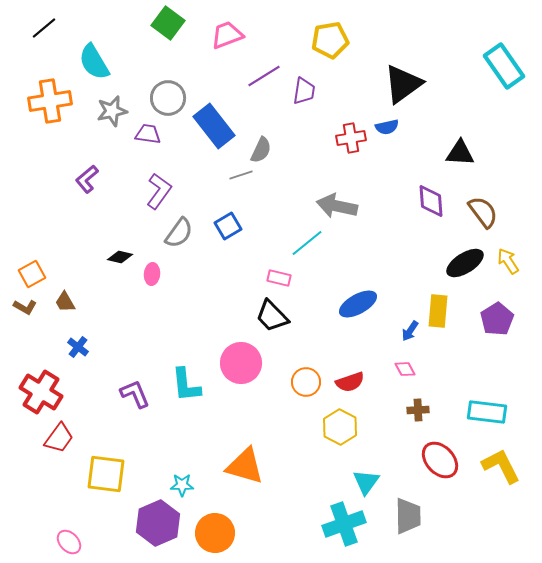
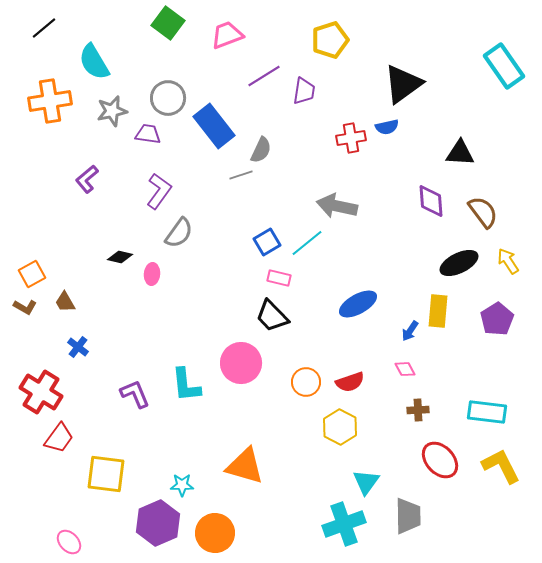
yellow pentagon at (330, 40): rotated 9 degrees counterclockwise
blue square at (228, 226): moved 39 px right, 16 px down
black ellipse at (465, 263): moved 6 px left; rotated 6 degrees clockwise
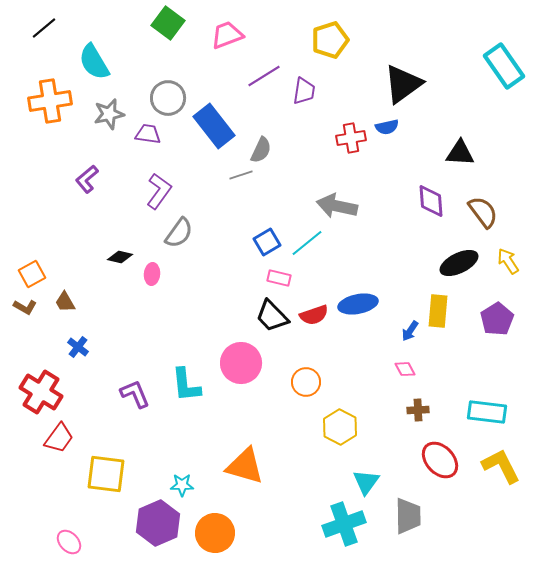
gray star at (112, 111): moved 3 px left, 3 px down
blue ellipse at (358, 304): rotated 18 degrees clockwise
red semicircle at (350, 382): moved 36 px left, 67 px up
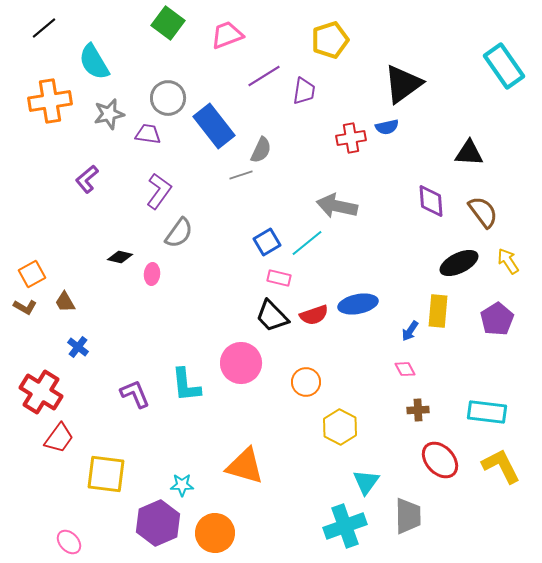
black triangle at (460, 153): moved 9 px right
cyan cross at (344, 524): moved 1 px right, 2 px down
